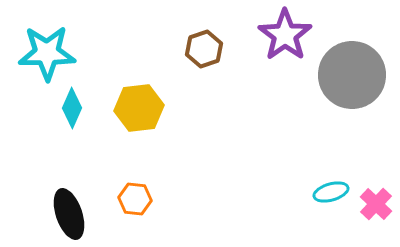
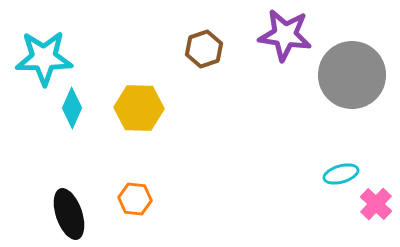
purple star: rotated 28 degrees counterclockwise
cyan star: moved 3 px left, 5 px down
yellow hexagon: rotated 9 degrees clockwise
cyan ellipse: moved 10 px right, 18 px up
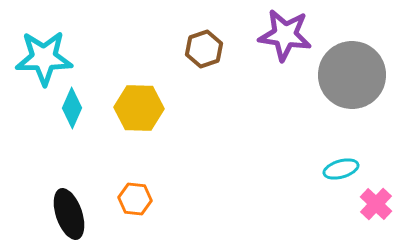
cyan ellipse: moved 5 px up
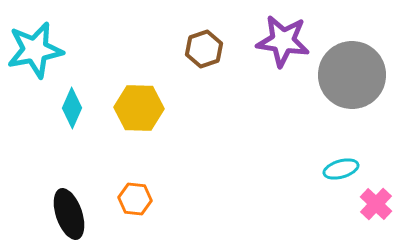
purple star: moved 2 px left, 6 px down
cyan star: moved 9 px left, 8 px up; rotated 10 degrees counterclockwise
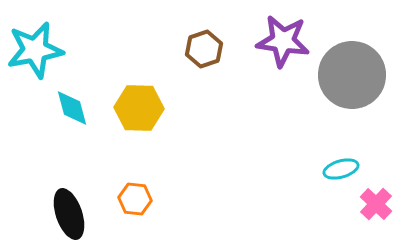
cyan diamond: rotated 39 degrees counterclockwise
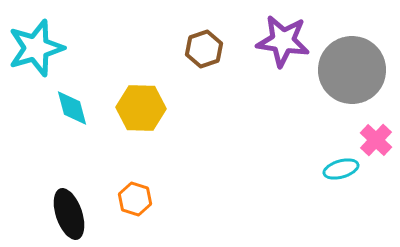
cyan star: moved 1 px right, 2 px up; rotated 6 degrees counterclockwise
gray circle: moved 5 px up
yellow hexagon: moved 2 px right
orange hexagon: rotated 12 degrees clockwise
pink cross: moved 64 px up
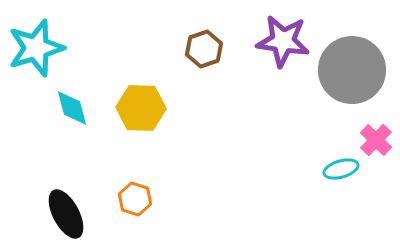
black ellipse: moved 3 px left; rotated 9 degrees counterclockwise
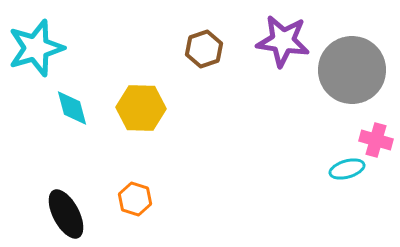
pink cross: rotated 28 degrees counterclockwise
cyan ellipse: moved 6 px right
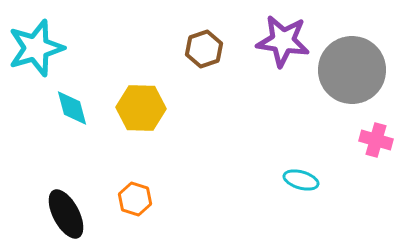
cyan ellipse: moved 46 px left, 11 px down; rotated 32 degrees clockwise
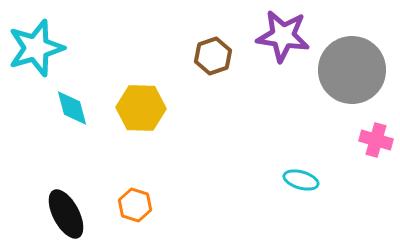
purple star: moved 5 px up
brown hexagon: moved 9 px right, 7 px down
orange hexagon: moved 6 px down
